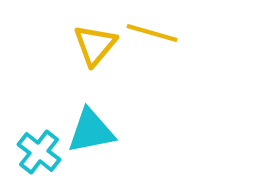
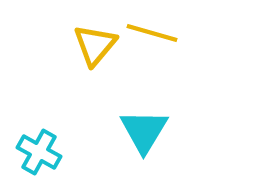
cyan triangle: moved 53 px right; rotated 48 degrees counterclockwise
cyan cross: rotated 9 degrees counterclockwise
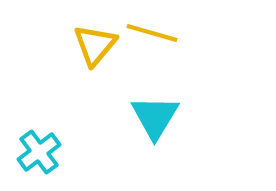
cyan triangle: moved 11 px right, 14 px up
cyan cross: rotated 24 degrees clockwise
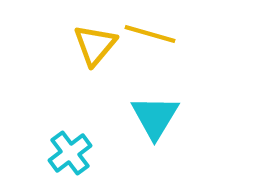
yellow line: moved 2 px left, 1 px down
cyan cross: moved 31 px right, 1 px down
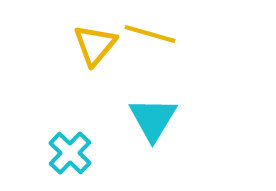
cyan triangle: moved 2 px left, 2 px down
cyan cross: rotated 9 degrees counterclockwise
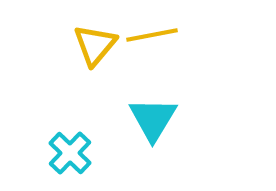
yellow line: moved 2 px right, 1 px down; rotated 27 degrees counterclockwise
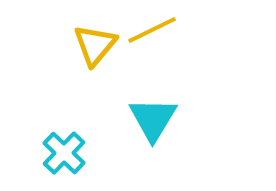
yellow line: moved 5 px up; rotated 15 degrees counterclockwise
cyan cross: moved 6 px left
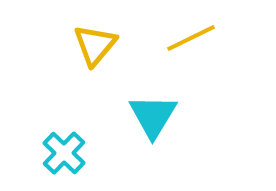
yellow line: moved 39 px right, 8 px down
cyan triangle: moved 3 px up
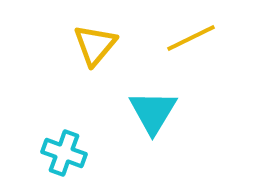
cyan triangle: moved 4 px up
cyan cross: rotated 24 degrees counterclockwise
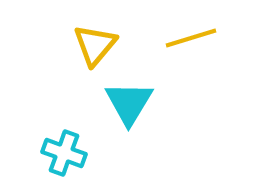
yellow line: rotated 9 degrees clockwise
cyan triangle: moved 24 px left, 9 px up
